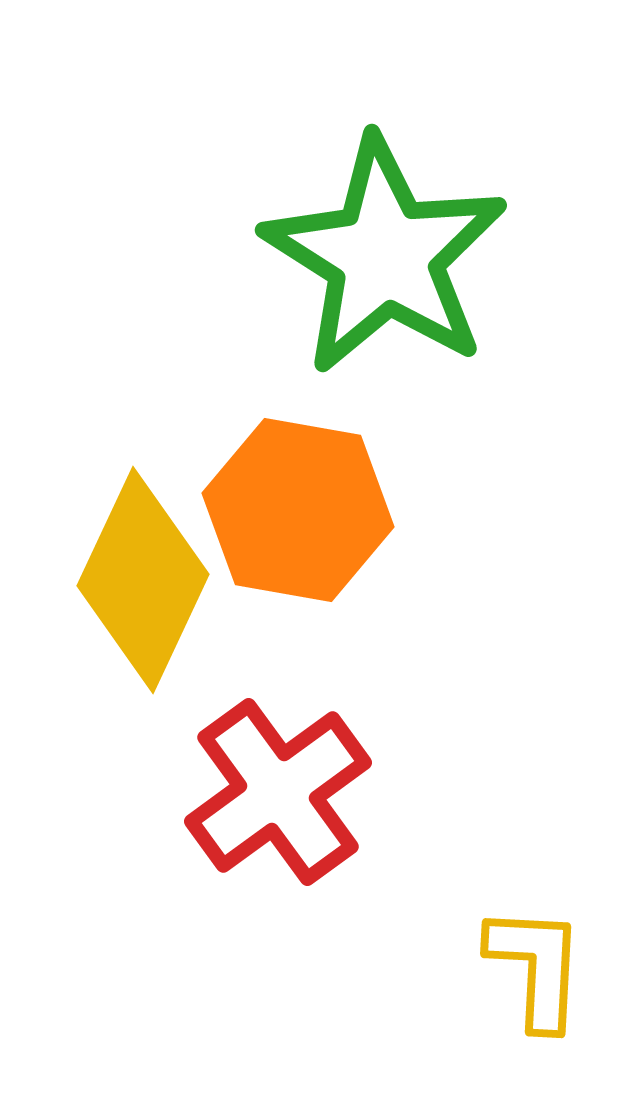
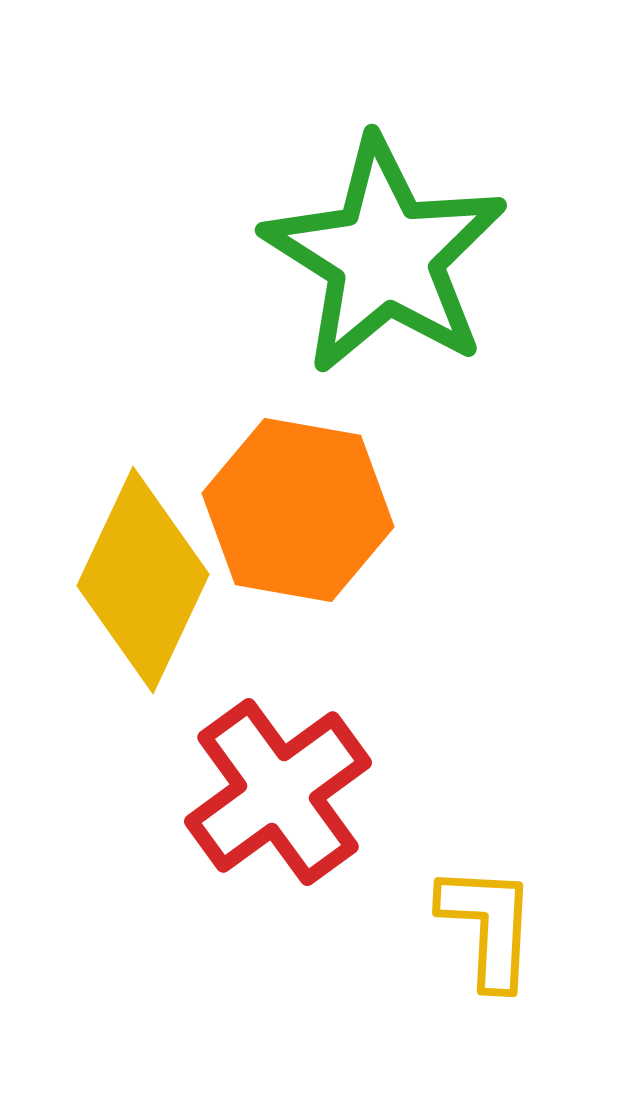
yellow L-shape: moved 48 px left, 41 px up
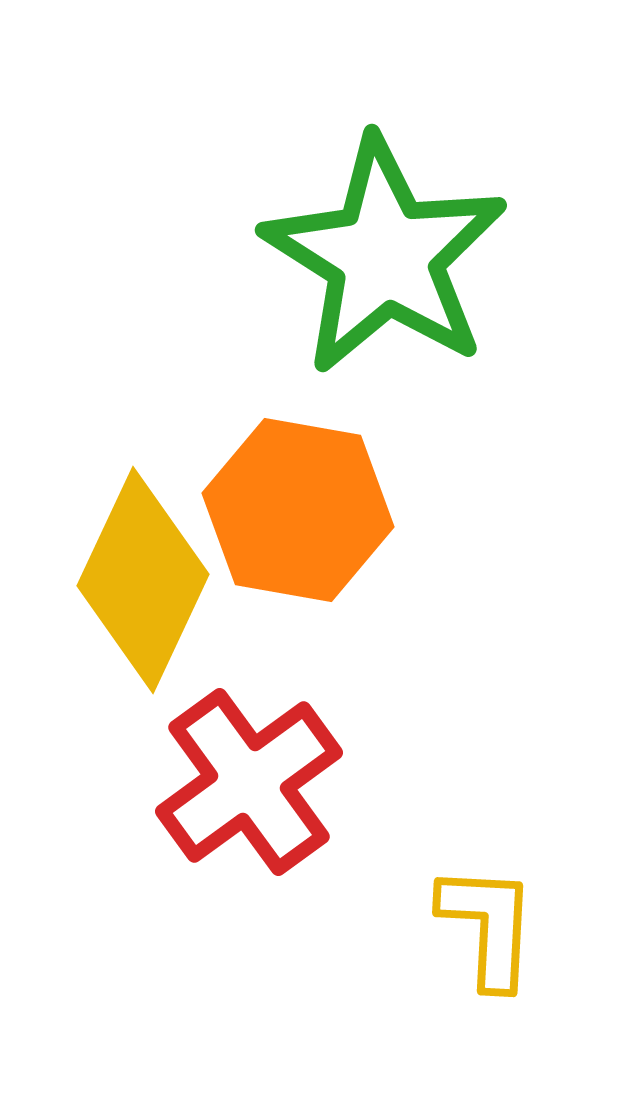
red cross: moved 29 px left, 10 px up
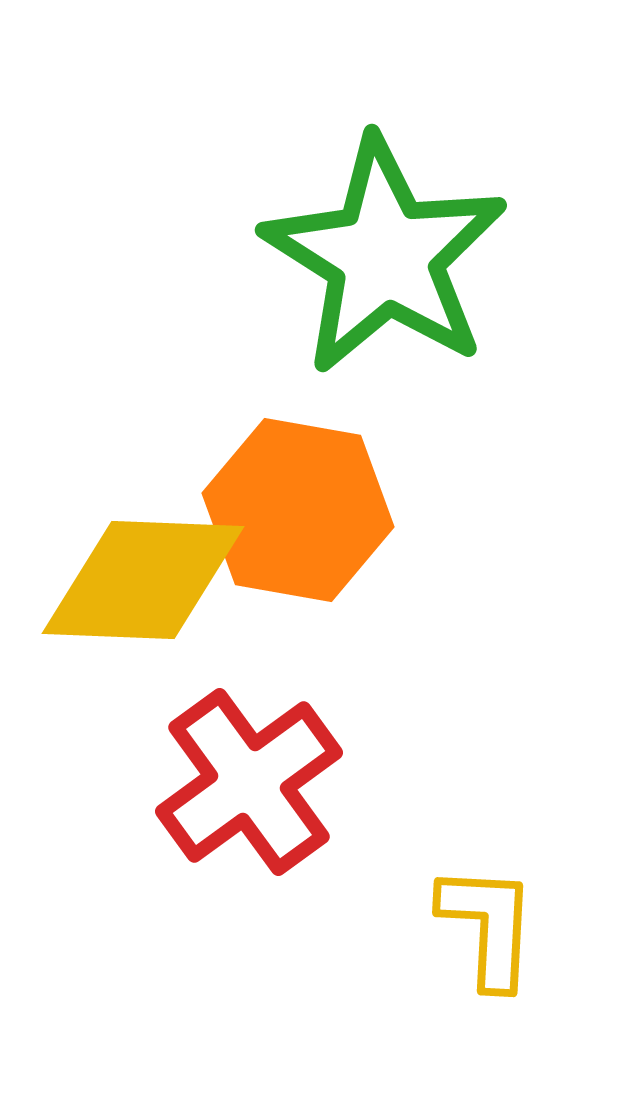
yellow diamond: rotated 67 degrees clockwise
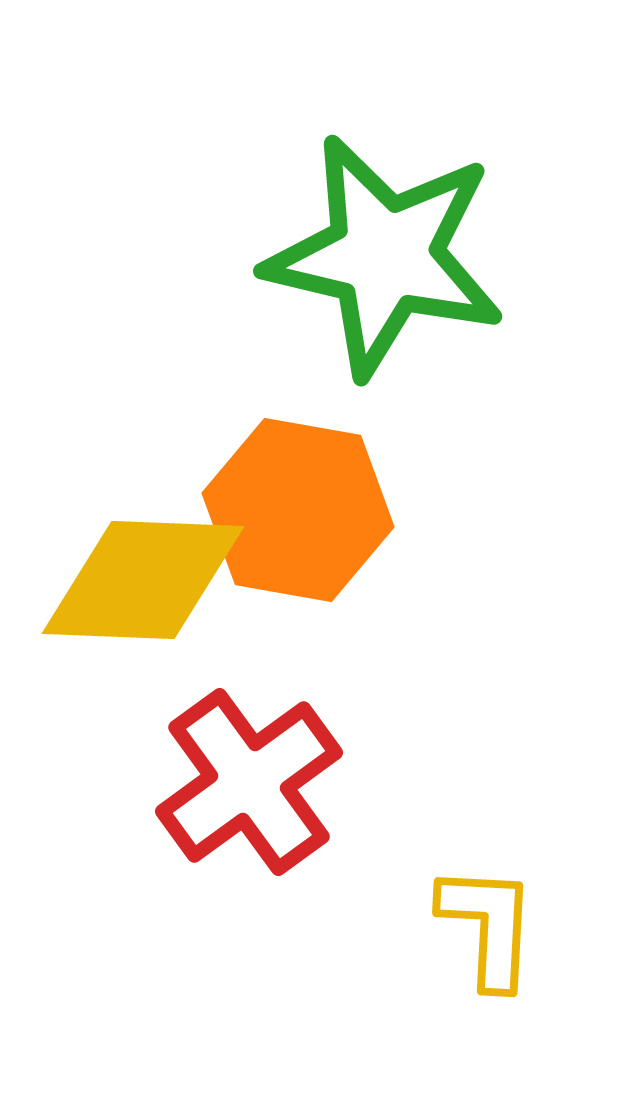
green star: rotated 19 degrees counterclockwise
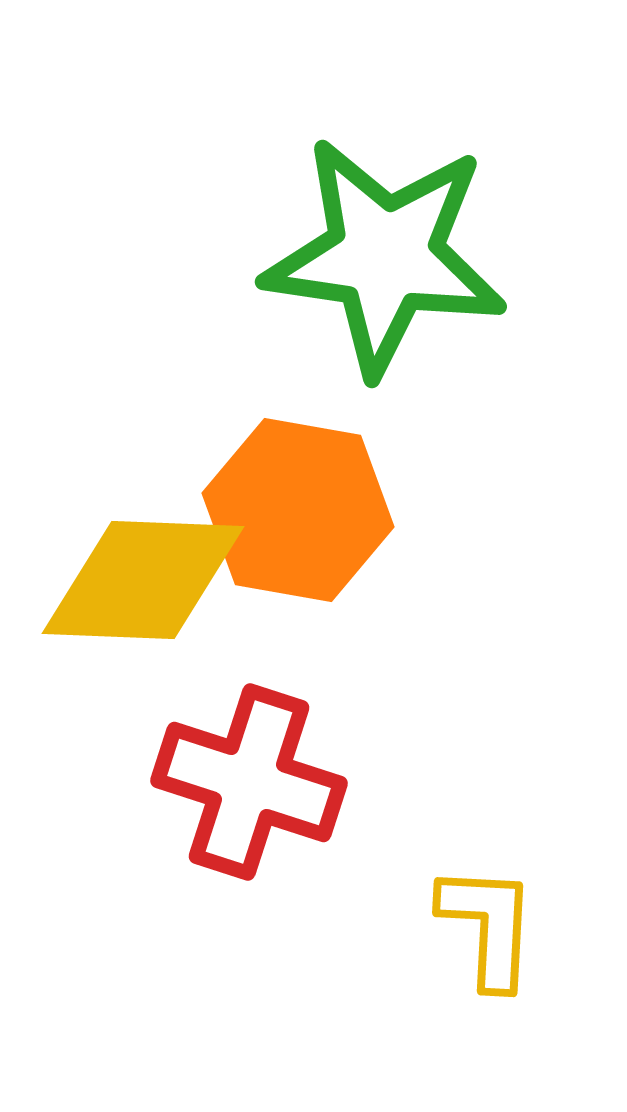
green star: rotated 5 degrees counterclockwise
red cross: rotated 36 degrees counterclockwise
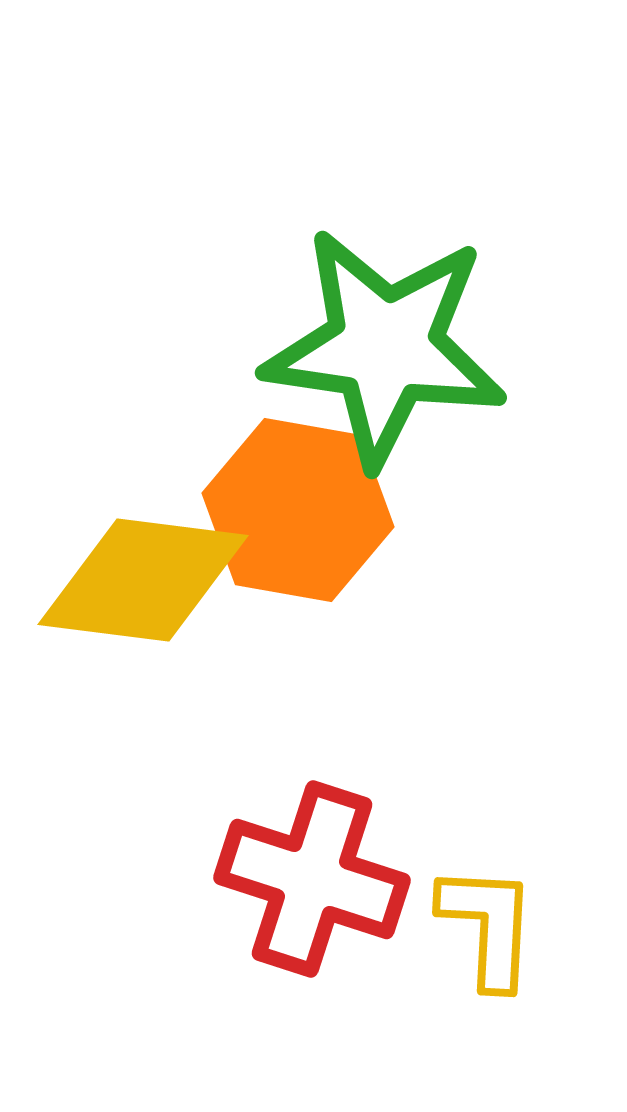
green star: moved 91 px down
yellow diamond: rotated 5 degrees clockwise
red cross: moved 63 px right, 97 px down
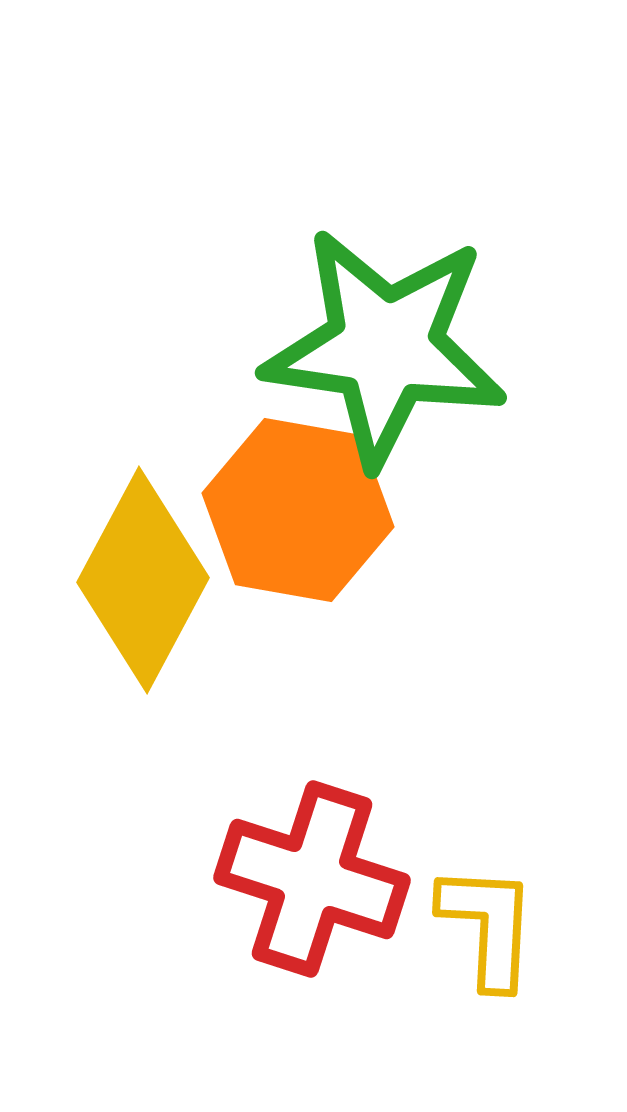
yellow diamond: rotated 69 degrees counterclockwise
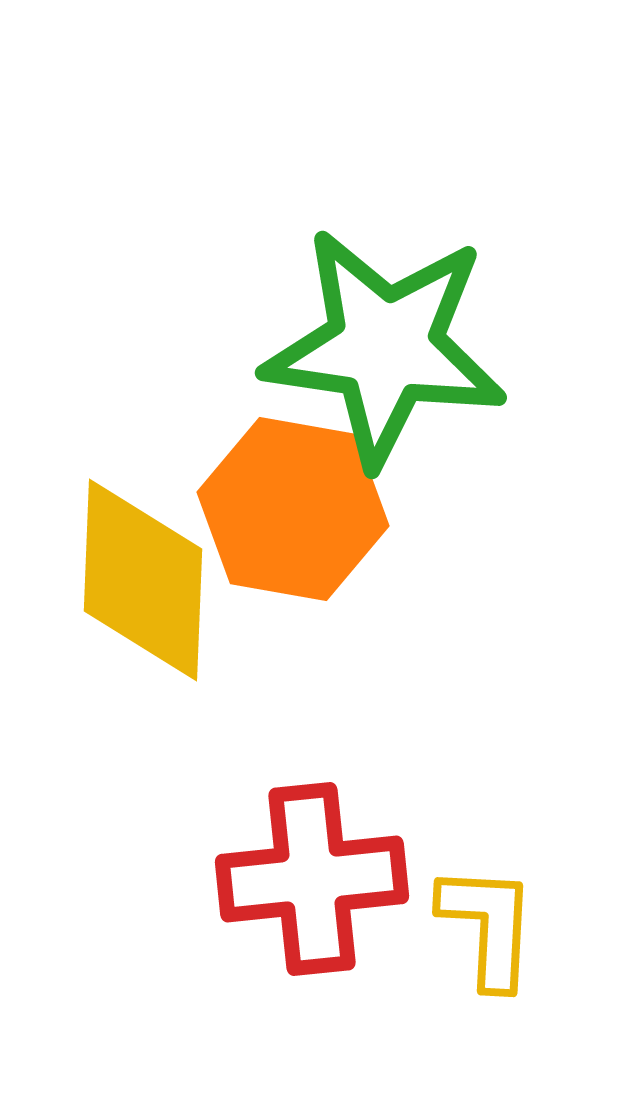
orange hexagon: moved 5 px left, 1 px up
yellow diamond: rotated 26 degrees counterclockwise
red cross: rotated 24 degrees counterclockwise
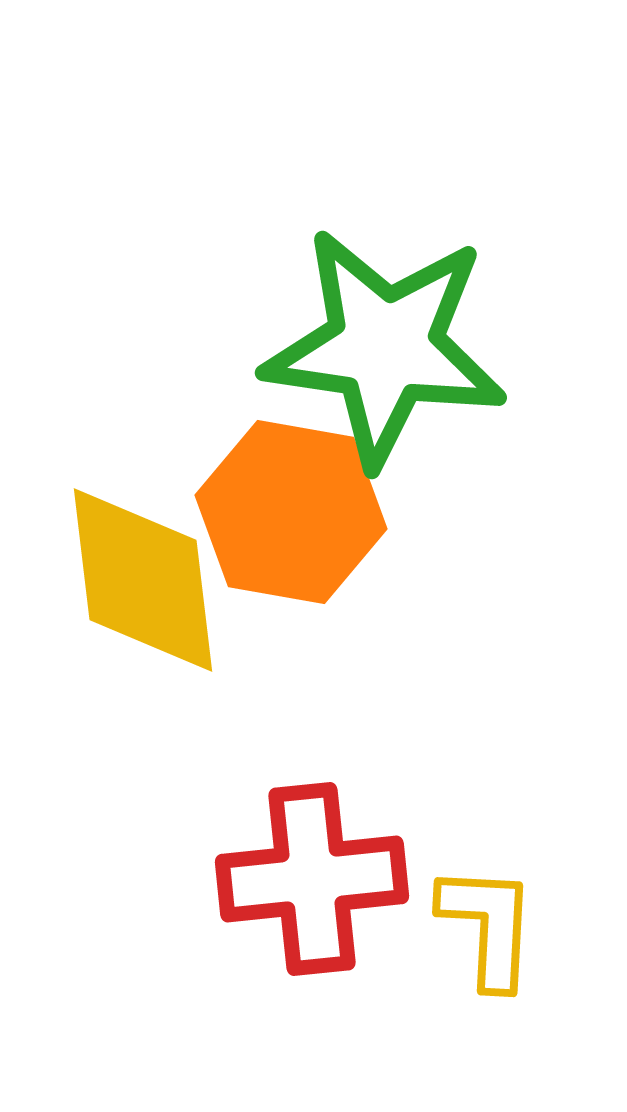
orange hexagon: moved 2 px left, 3 px down
yellow diamond: rotated 9 degrees counterclockwise
